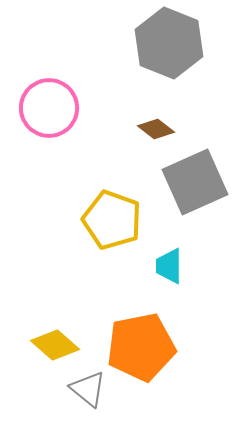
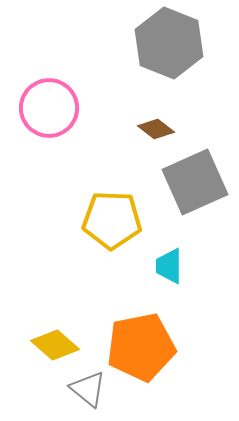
yellow pentagon: rotated 18 degrees counterclockwise
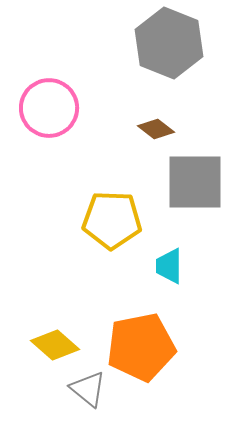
gray square: rotated 24 degrees clockwise
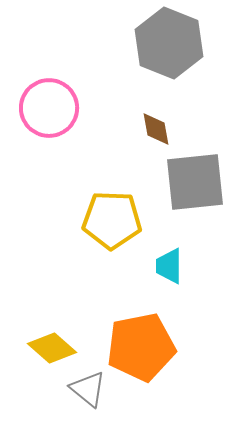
brown diamond: rotated 42 degrees clockwise
gray square: rotated 6 degrees counterclockwise
yellow diamond: moved 3 px left, 3 px down
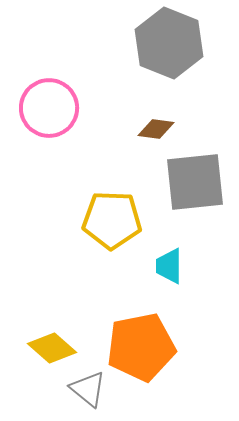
brown diamond: rotated 72 degrees counterclockwise
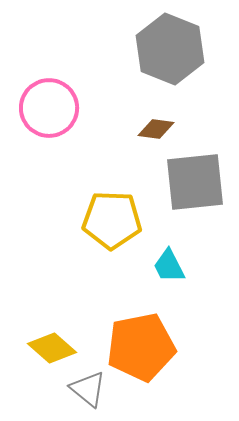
gray hexagon: moved 1 px right, 6 px down
cyan trapezoid: rotated 27 degrees counterclockwise
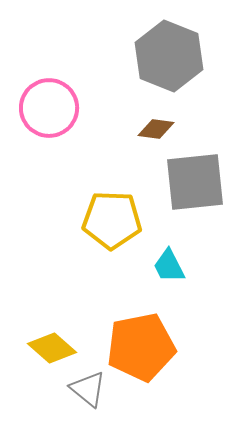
gray hexagon: moved 1 px left, 7 px down
